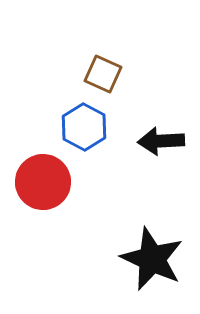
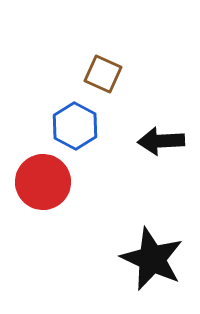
blue hexagon: moved 9 px left, 1 px up
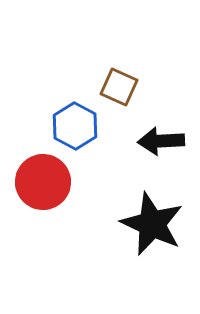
brown square: moved 16 px right, 13 px down
black star: moved 35 px up
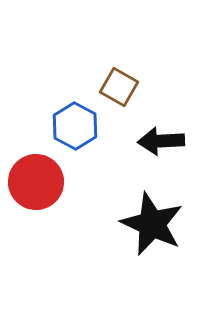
brown square: rotated 6 degrees clockwise
red circle: moved 7 px left
